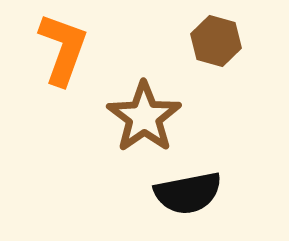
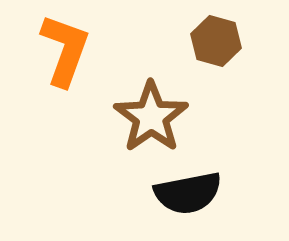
orange L-shape: moved 2 px right, 1 px down
brown star: moved 7 px right
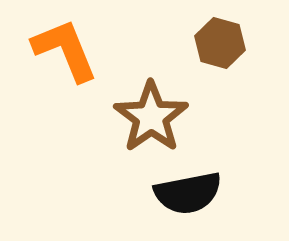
brown hexagon: moved 4 px right, 2 px down
orange L-shape: rotated 42 degrees counterclockwise
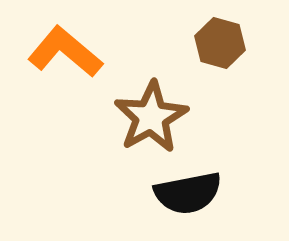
orange L-shape: moved 2 px down; rotated 28 degrees counterclockwise
brown star: rotated 6 degrees clockwise
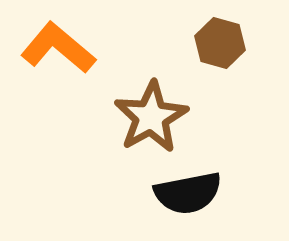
orange L-shape: moved 7 px left, 4 px up
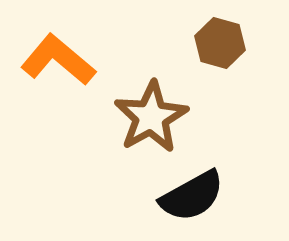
orange L-shape: moved 12 px down
black semicircle: moved 4 px right, 3 px down; rotated 18 degrees counterclockwise
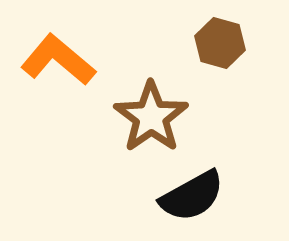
brown star: rotated 6 degrees counterclockwise
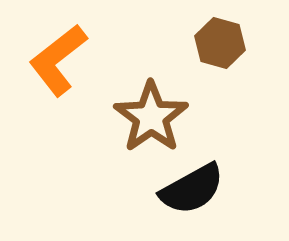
orange L-shape: rotated 78 degrees counterclockwise
black semicircle: moved 7 px up
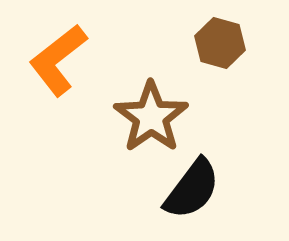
black semicircle: rotated 24 degrees counterclockwise
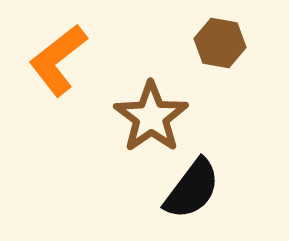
brown hexagon: rotated 6 degrees counterclockwise
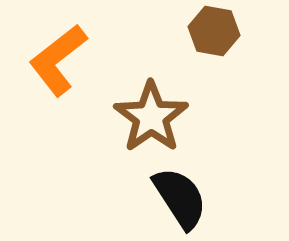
brown hexagon: moved 6 px left, 12 px up
black semicircle: moved 12 px left, 9 px down; rotated 70 degrees counterclockwise
